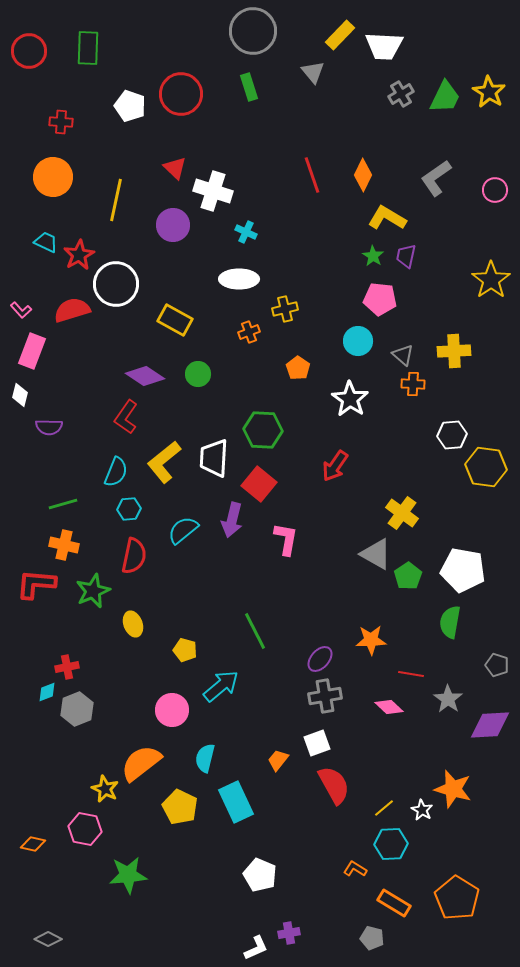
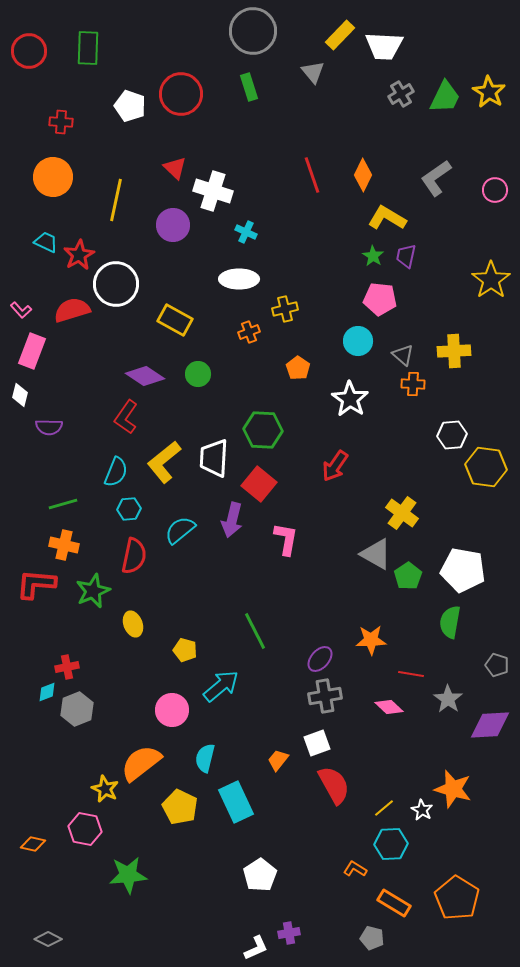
cyan semicircle at (183, 530): moved 3 px left
white pentagon at (260, 875): rotated 16 degrees clockwise
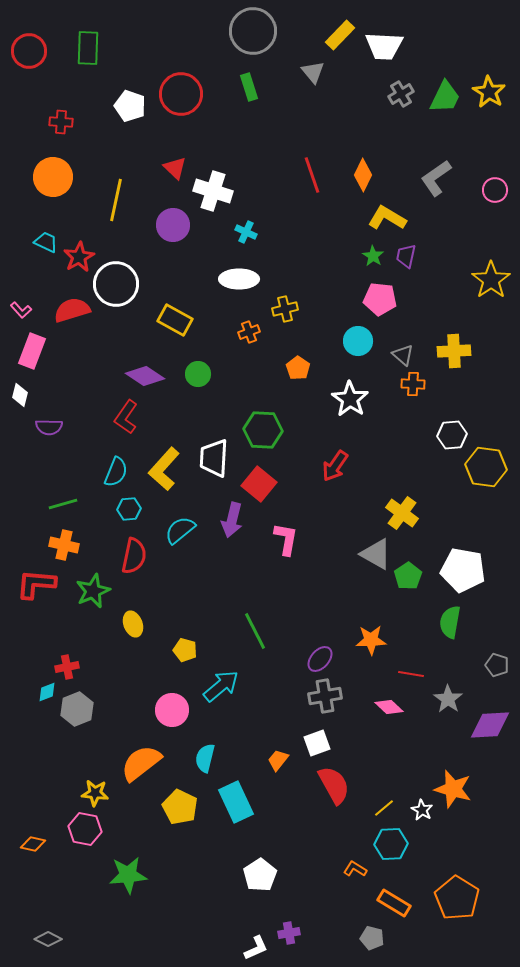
red star at (79, 255): moved 2 px down
yellow L-shape at (164, 462): moved 7 px down; rotated 9 degrees counterclockwise
yellow star at (105, 789): moved 10 px left, 4 px down; rotated 20 degrees counterclockwise
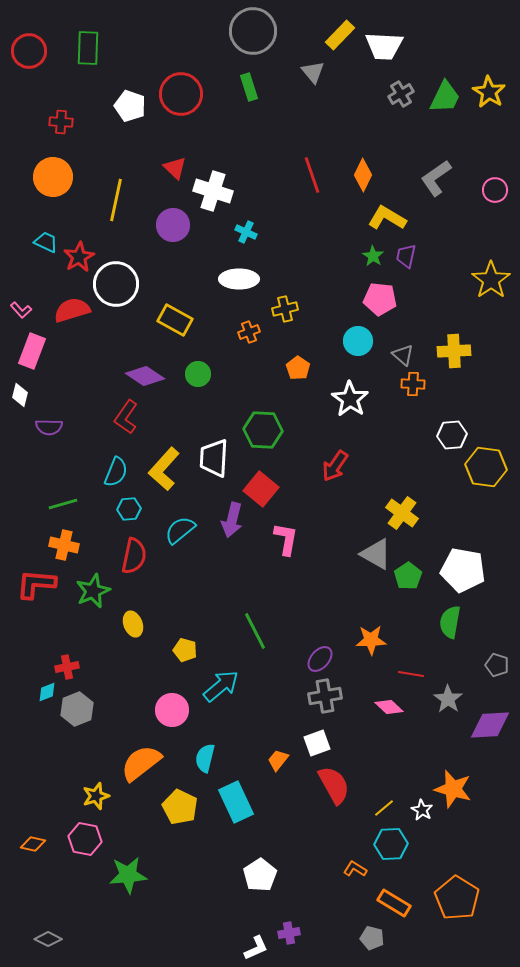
red square at (259, 484): moved 2 px right, 5 px down
yellow star at (95, 793): moved 1 px right, 3 px down; rotated 24 degrees counterclockwise
pink hexagon at (85, 829): moved 10 px down
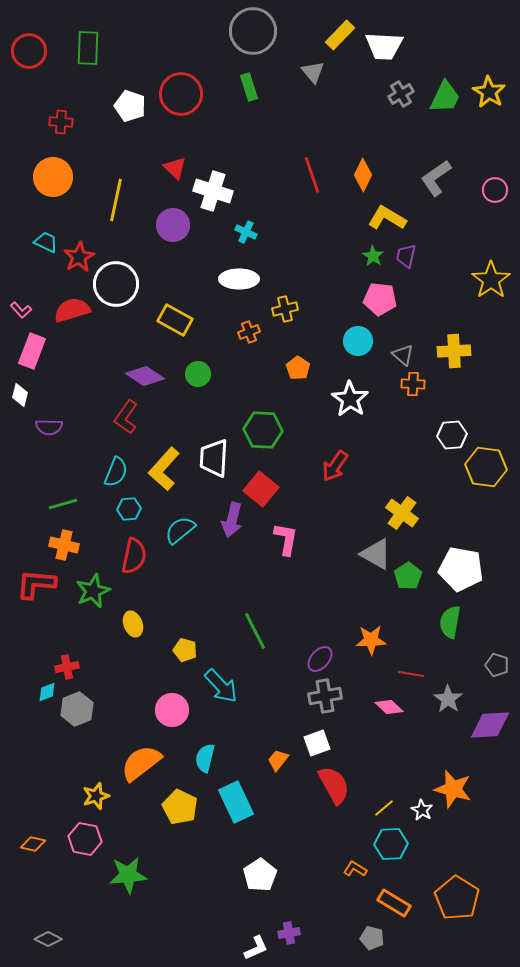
white pentagon at (463, 570): moved 2 px left, 1 px up
cyan arrow at (221, 686): rotated 87 degrees clockwise
